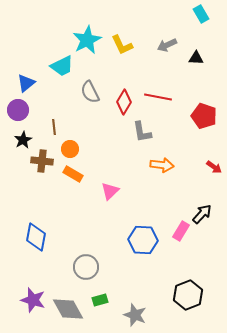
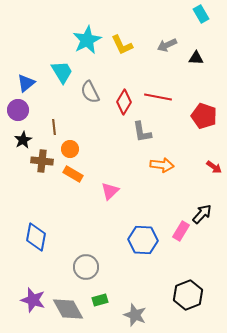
cyan trapezoid: moved 6 px down; rotated 95 degrees counterclockwise
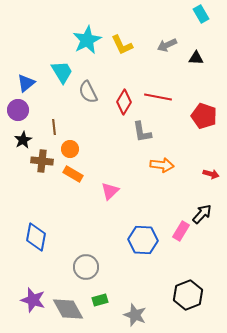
gray semicircle: moved 2 px left
red arrow: moved 3 px left, 7 px down; rotated 21 degrees counterclockwise
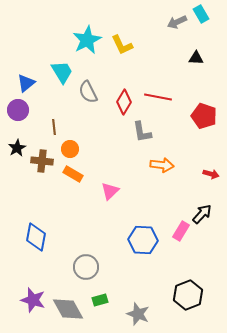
gray arrow: moved 10 px right, 23 px up
black star: moved 6 px left, 8 px down
gray star: moved 3 px right, 1 px up
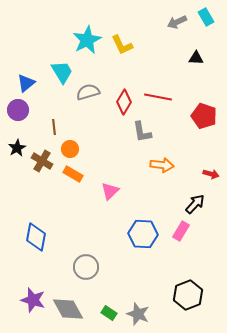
cyan rectangle: moved 5 px right, 3 px down
gray semicircle: rotated 100 degrees clockwise
brown cross: rotated 25 degrees clockwise
black arrow: moved 7 px left, 10 px up
blue hexagon: moved 6 px up
green rectangle: moved 9 px right, 13 px down; rotated 49 degrees clockwise
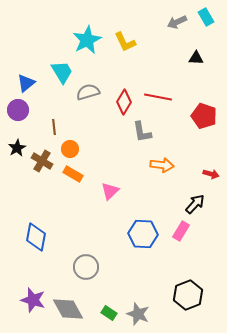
yellow L-shape: moved 3 px right, 3 px up
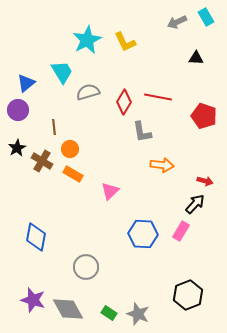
red arrow: moved 6 px left, 7 px down
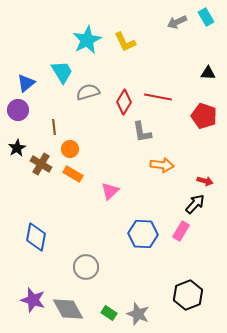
black triangle: moved 12 px right, 15 px down
brown cross: moved 1 px left, 3 px down
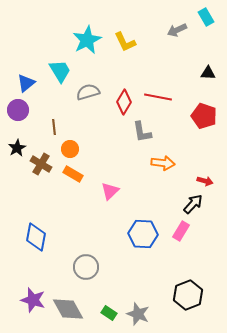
gray arrow: moved 8 px down
cyan trapezoid: moved 2 px left, 1 px up
orange arrow: moved 1 px right, 2 px up
black arrow: moved 2 px left
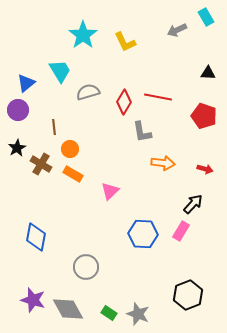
cyan star: moved 4 px left, 5 px up; rotated 8 degrees counterclockwise
red arrow: moved 12 px up
